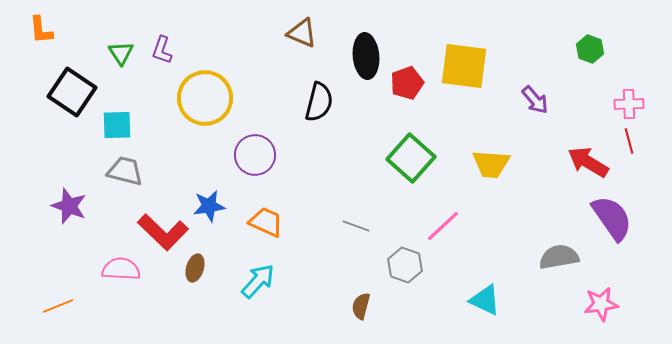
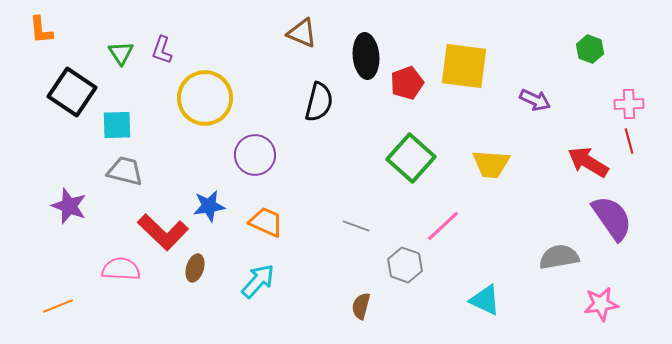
purple arrow: rotated 24 degrees counterclockwise
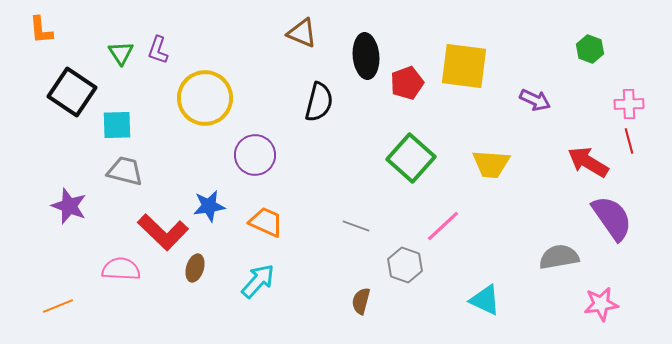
purple L-shape: moved 4 px left
brown semicircle: moved 5 px up
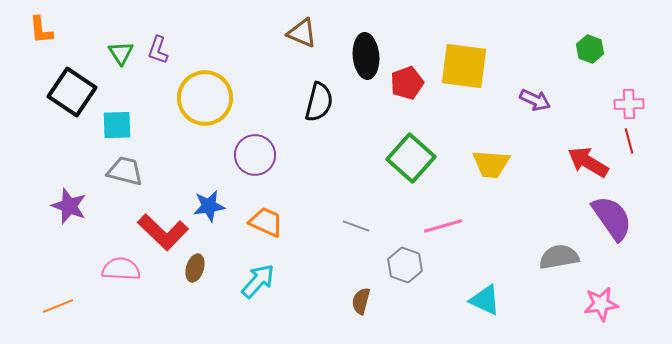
pink line: rotated 27 degrees clockwise
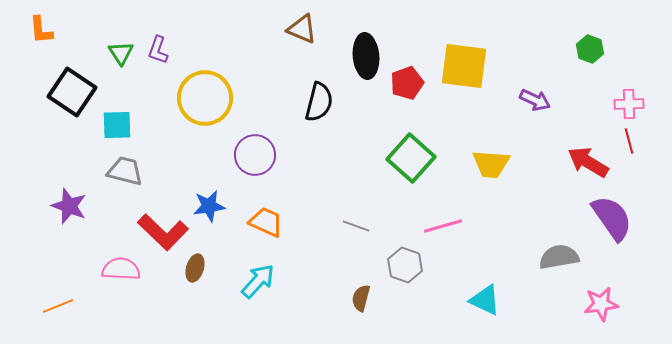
brown triangle: moved 4 px up
brown semicircle: moved 3 px up
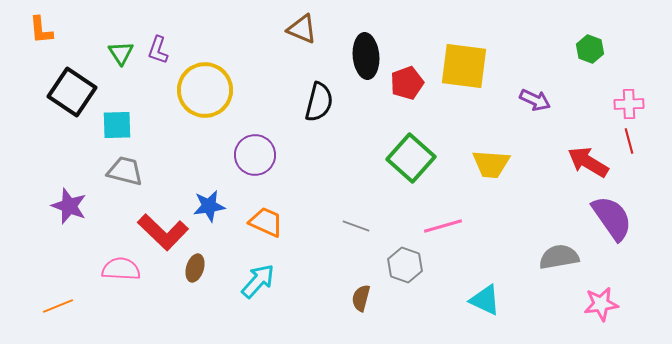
yellow circle: moved 8 px up
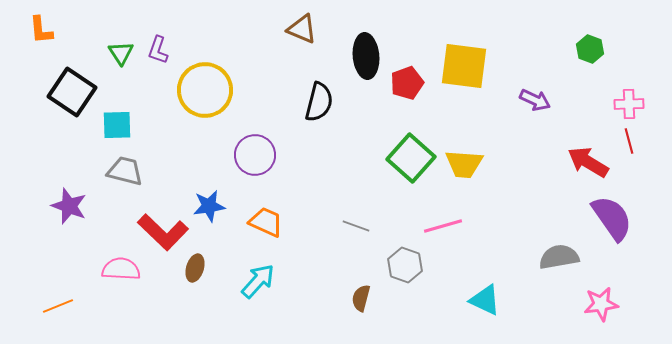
yellow trapezoid: moved 27 px left
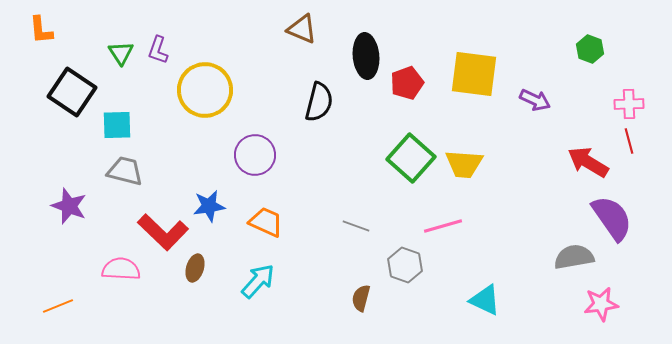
yellow square: moved 10 px right, 8 px down
gray semicircle: moved 15 px right
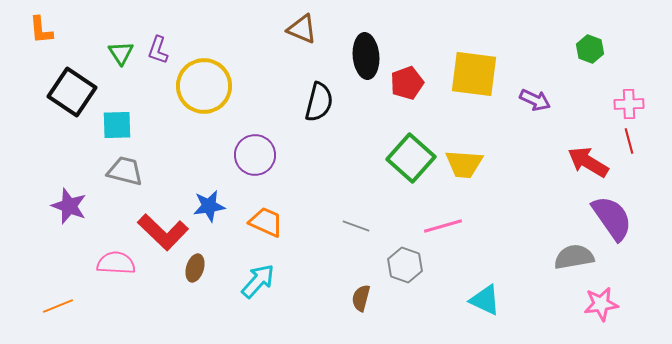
yellow circle: moved 1 px left, 4 px up
pink semicircle: moved 5 px left, 6 px up
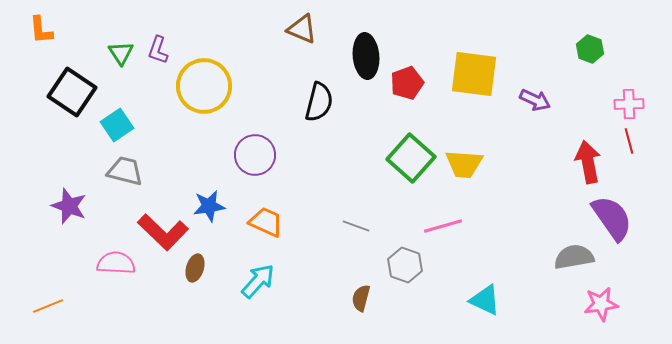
cyan square: rotated 32 degrees counterclockwise
red arrow: rotated 48 degrees clockwise
orange line: moved 10 px left
